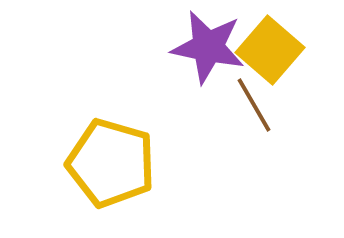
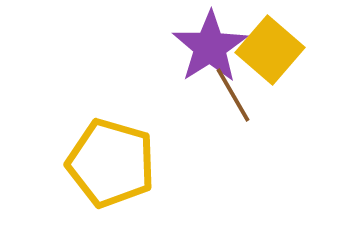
purple star: moved 2 px right; rotated 28 degrees clockwise
brown line: moved 21 px left, 10 px up
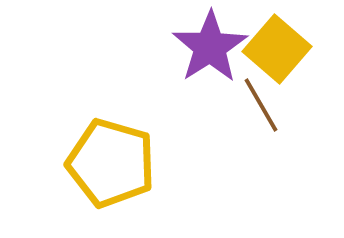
yellow square: moved 7 px right, 1 px up
brown line: moved 28 px right, 10 px down
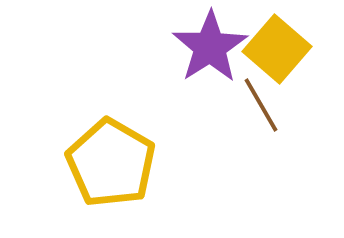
yellow pentagon: rotated 14 degrees clockwise
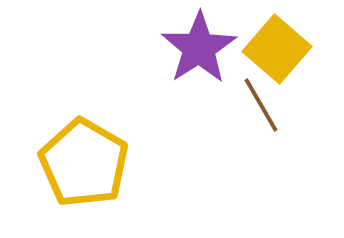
purple star: moved 11 px left, 1 px down
yellow pentagon: moved 27 px left
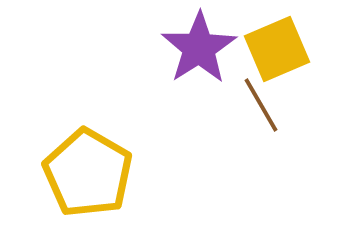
yellow square: rotated 26 degrees clockwise
yellow pentagon: moved 4 px right, 10 px down
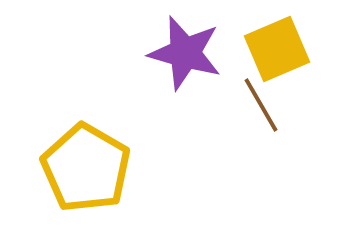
purple star: moved 14 px left, 5 px down; rotated 24 degrees counterclockwise
yellow pentagon: moved 2 px left, 5 px up
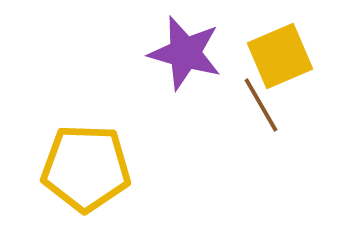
yellow square: moved 3 px right, 7 px down
yellow pentagon: rotated 28 degrees counterclockwise
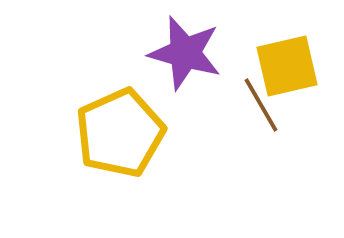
yellow square: moved 7 px right, 10 px down; rotated 10 degrees clockwise
yellow pentagon: moved 34 px right, 35 px up; rotated 26 degrees counterclockwise
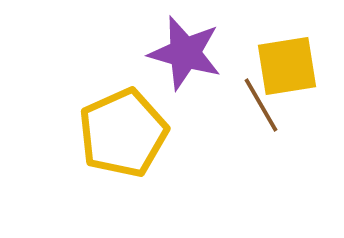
yellow square: rotated 4 degrees clockwise
yellow pentagon: moved 3 px right
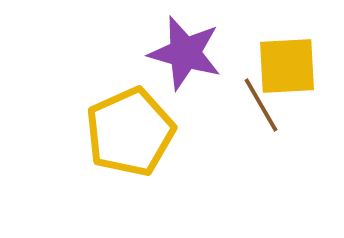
yellow square: rotated 6 degrees clockwise
yellow pentagon: moved 7 px right, 1 px up
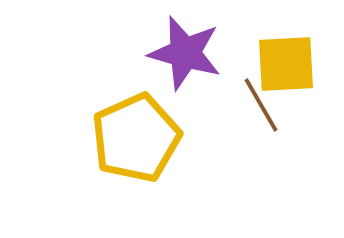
yellow square: moved 1 px left, 2 px up
yellow pentagon: moved 6 px right, 6 px down
